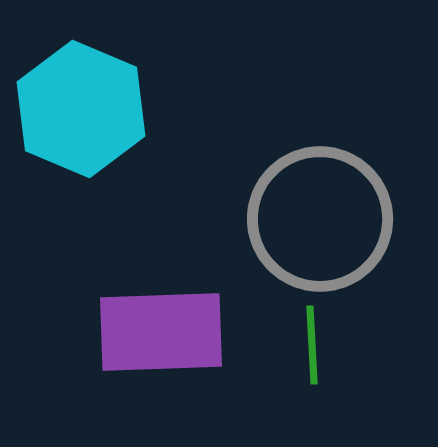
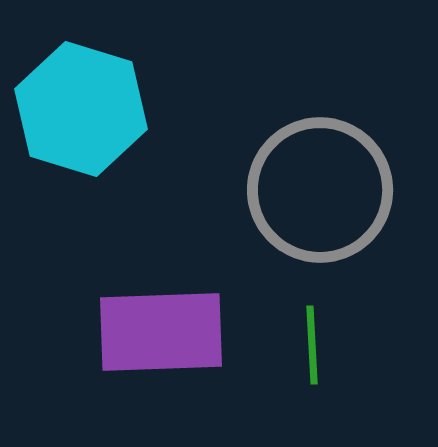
cyan hexagon: rotated 6 degrees counterclockwise
gray circle: moved 29 px up
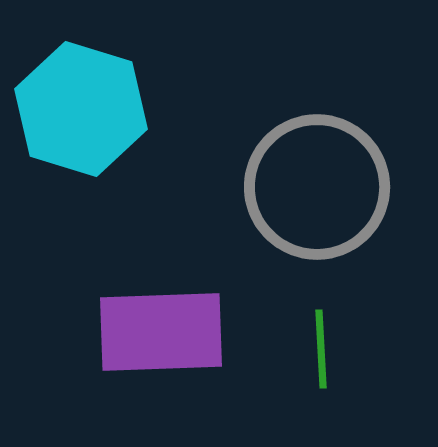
gray circle: moved 3 px left, 3 px up
green line: moved 9 px right, 4 px down
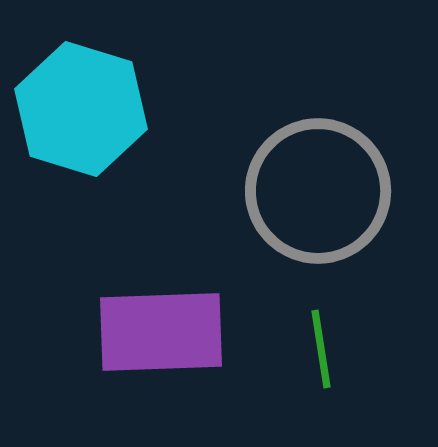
gray circle: moved 1 px right, 4 px down
green line: rotated 6 degrees counterclockwise
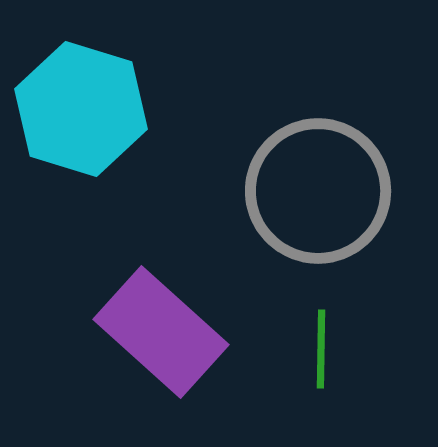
purple rectangle: rotated 44 degrees clockwise
green line: rotated 10 degrees clockwise
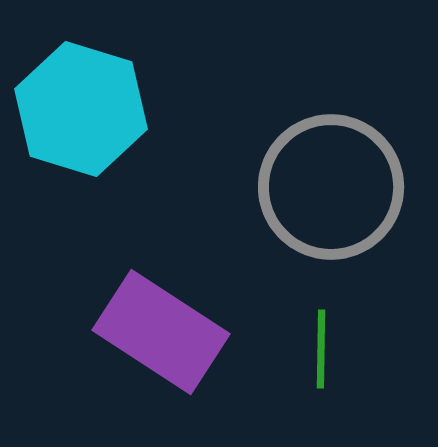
gray circle: moved 13 px right, 4 px up
purple rectangle: rotated 9 degrees counterclockwise
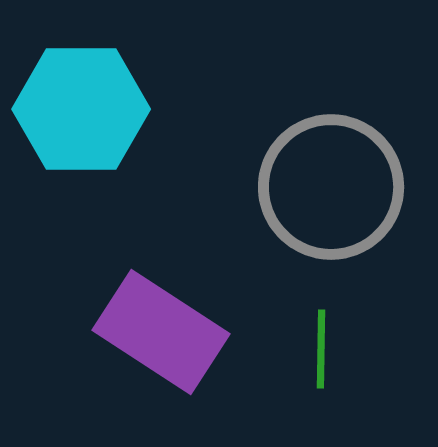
cyan hexagon: rotated 17 degrees counterclockwise
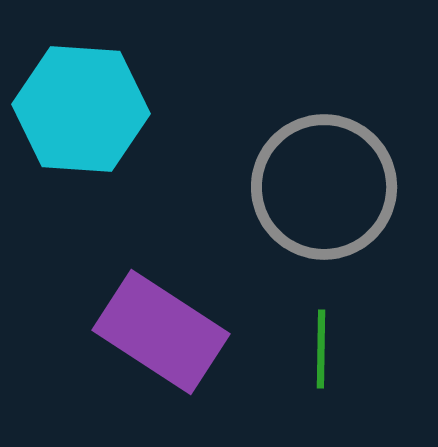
cyan hexagon: rotated 4 degrees clockwise
gray circle: moved 7 px left
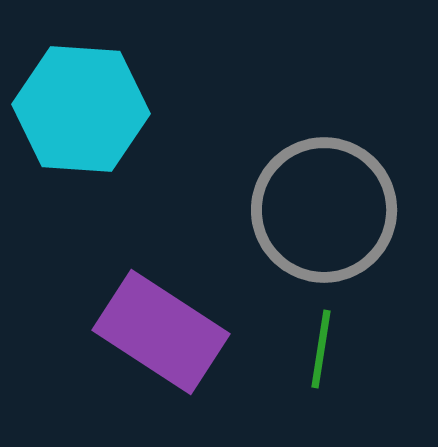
gray circle: moved 23 px down
green line: rotated 8 degrees clockwise
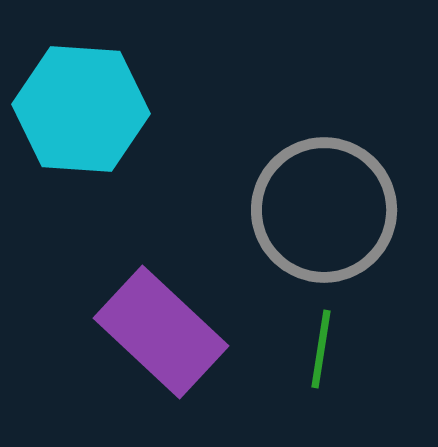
purple rectangle: rotated 10 degrees clockwise
